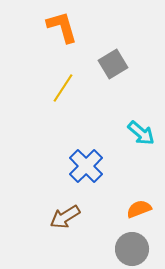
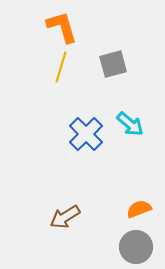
gray square: rotated 16 degrees clockwise
yellow line: moved 2 px left, 21 px up; rotated 16 degrees counterclockwise
cyan arrow: moved 11 px left, 9 px up
blue cross: moved 32 px up
gray circle: moved 4 px right, 2 px up
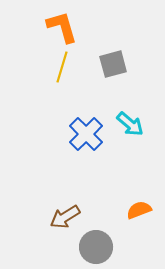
yellow line: moved 1 px right
orange semicircle: moved 1 px down
gray circle: moved 40 px left
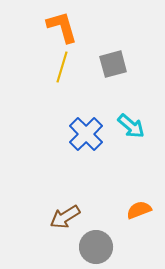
cyan arrow: moved 1 px right, 2 px down
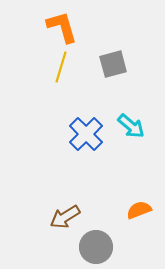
yellow line: moved 1 px left
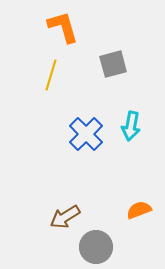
orange L-shape: moved 1 px right
yellow line: moved 10 px left, 8 px down
cyan arrow: rotated 60 degrees clockwise
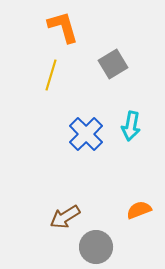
gray square: rotated 16 degrees counterclockwise
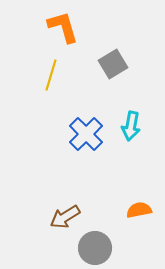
orange semicircle: rotated 10 degrees clockwise
gray circle: moved 1 px left, 1 px down
